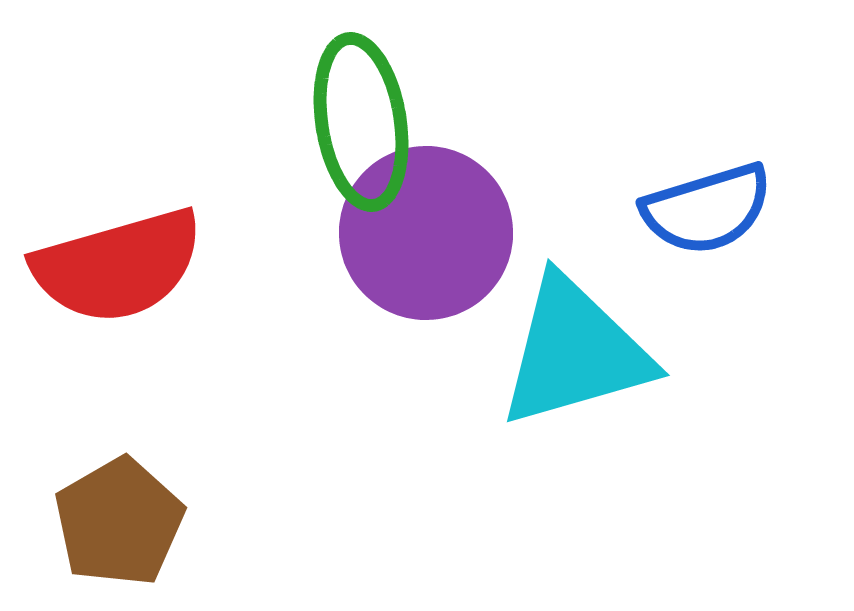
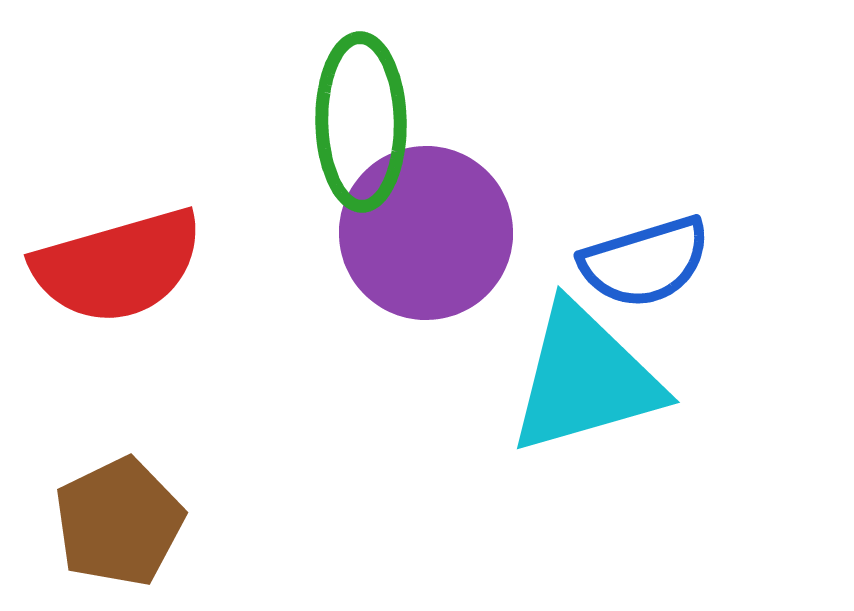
green ellipse: rotated 8 degrees clockwise
blue semicircle: moved 62 px left, 53 px down
cyan triangle: moved 10 px right, 27 px down
brown pentagon: rotated 4 degrees clockwise
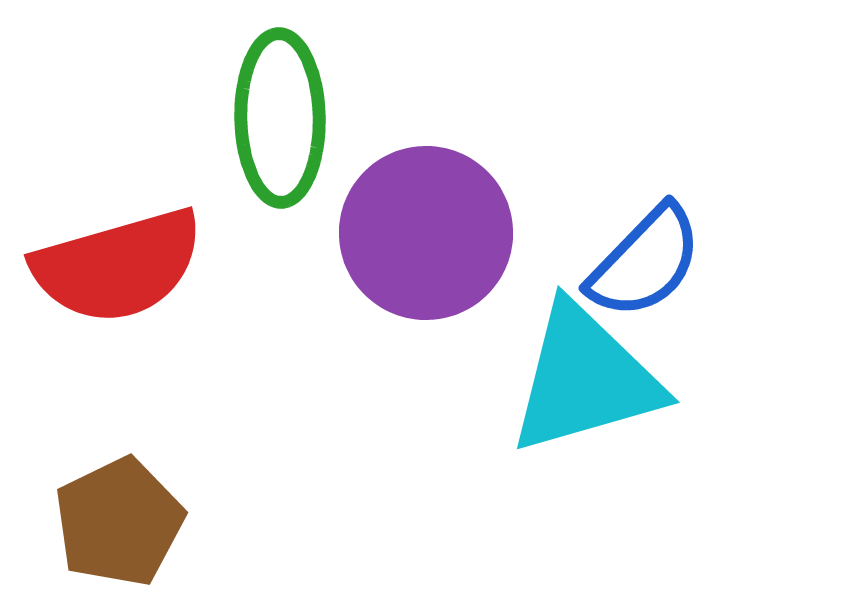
green ellipse: moved 81 px left, 4 px up
blue semicircle: rotated 29 degrees counterclockwise
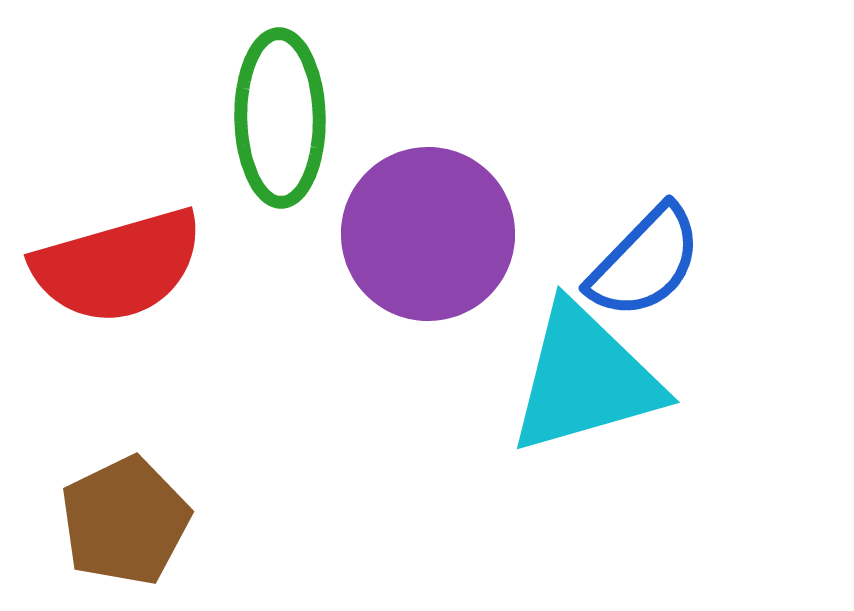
purple circle: moved 2 px right, 1 px down
brown pentagon: moved 6 px right, 1 px up
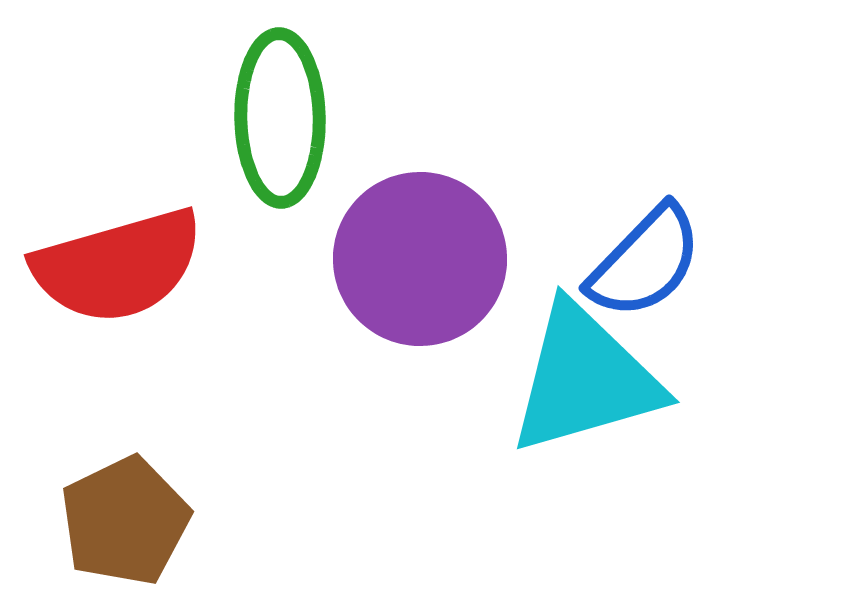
purple circle: moved 8 px left, 25 px down
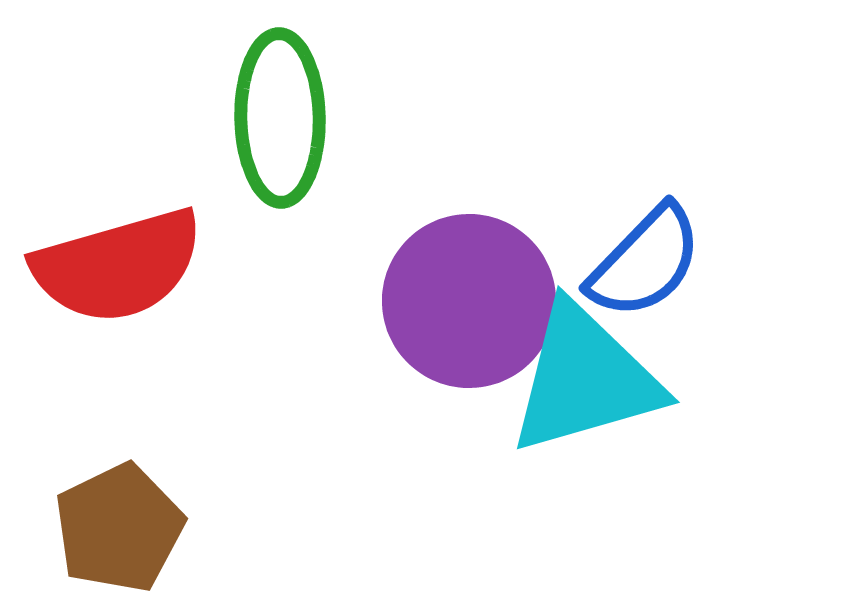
purple circle: moved 49 px right, 42 px down
brown pentagon: moved 6 px left, 7 px down
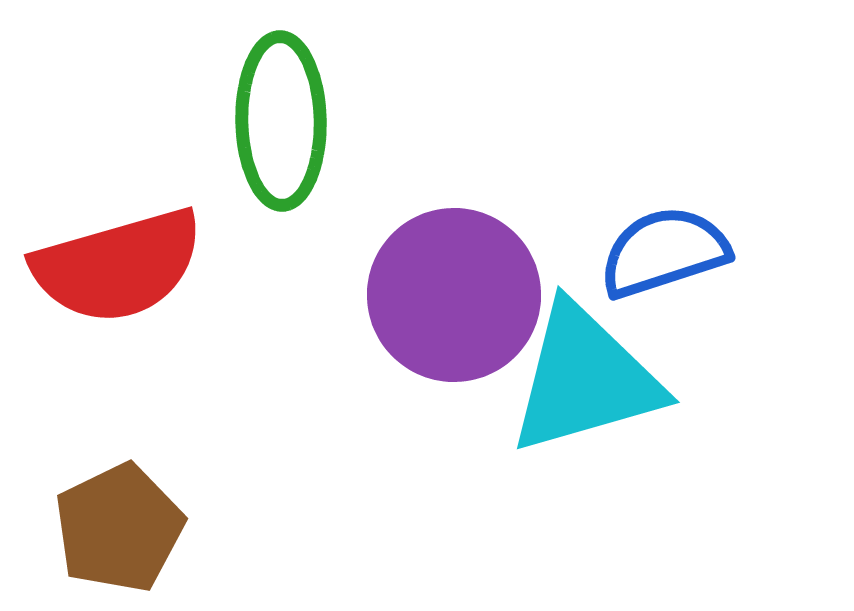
green ellipse: moved 1 px right, 3 px down
blue semicircle: moved 19 px right, 10 px up; rotated 152 degrees counterclockwise
purple circle: moved 15 px left, 6 px up
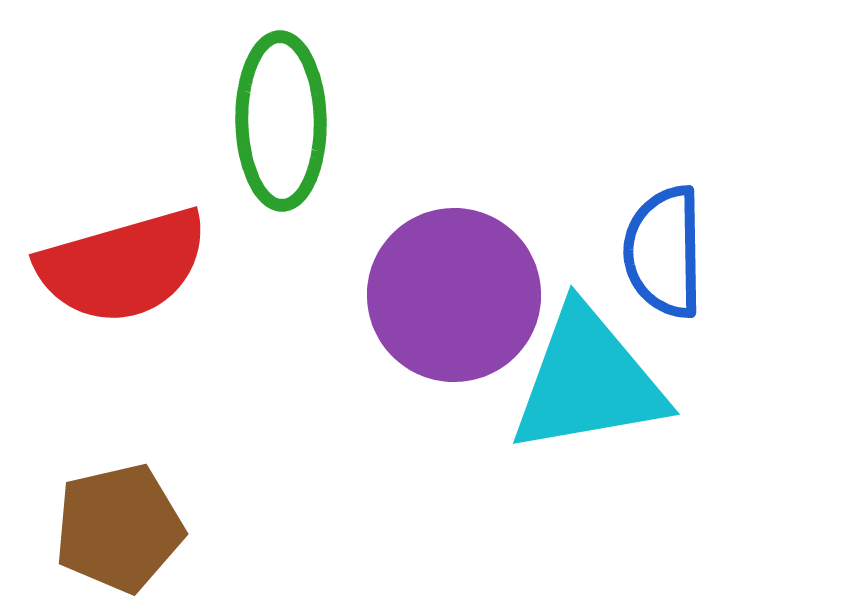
blue semicircle: rotated 73 degrees counterclockwise
red semicircle: moved 5 px right
cyan triangle: moved 3 px right, 2 px down; rotated 6 degrees clockwise
brown pentagon: rotated 13 degrees clockwise
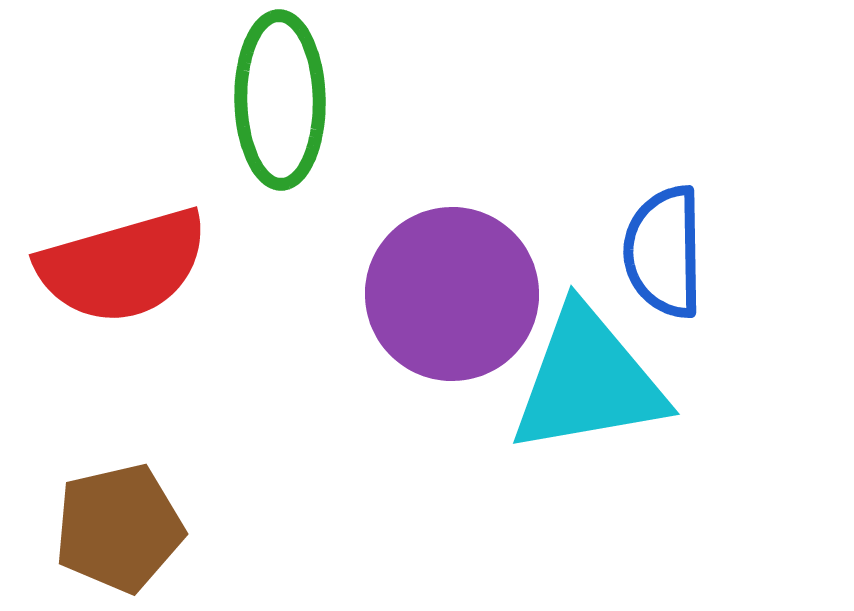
green ellipse: moved 1 px left, 21 px up
purple circle: moved 2 px left, 1 px up
